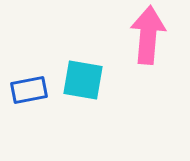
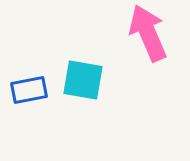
pink arrow: moved 2 px up; rotated 28 degrees counterclockwise
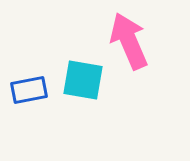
pink arrow: moved 19 px left, 8 px down
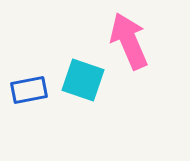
cyan square: rotated 9 degrees clockwise
